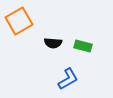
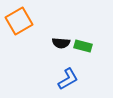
black semicircle: moved 8 px right
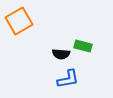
black semicircle: moved 11 px down
blue L-shape: rotated 20 degrees clockwise
